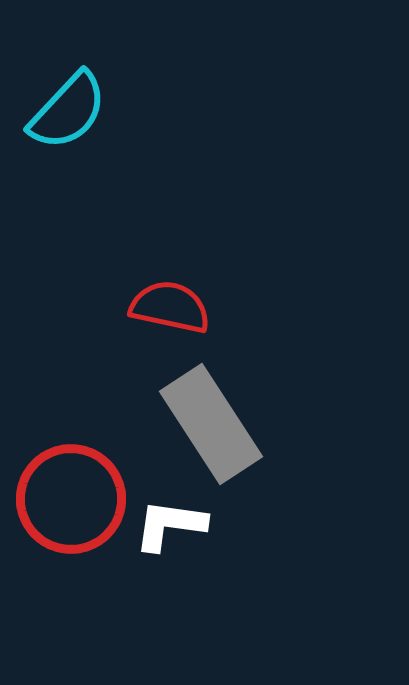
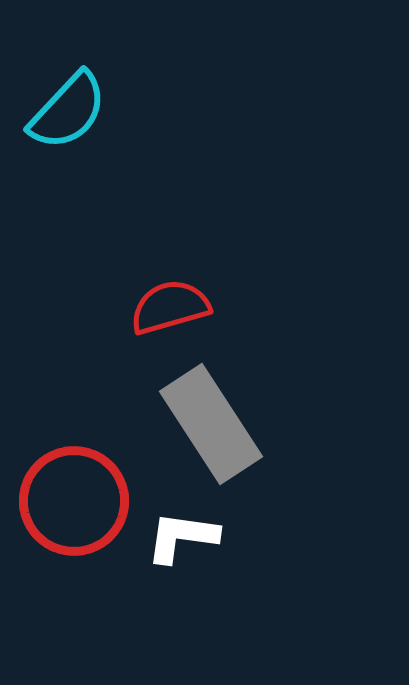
red semicircle: rotated 28 degrees counterclockwise
red circle: moved 3 px right, 2 px down
white L-shape: moved 12 px right, 12 px down
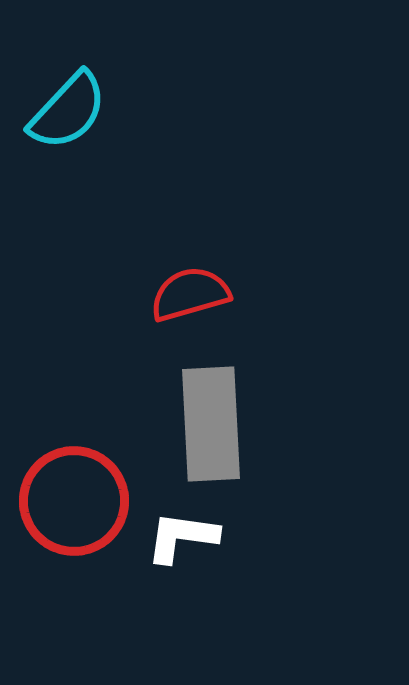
red semicircle: moved 20 px right, 13 px up
gray rectangle: rotated 30 degrees clockwise
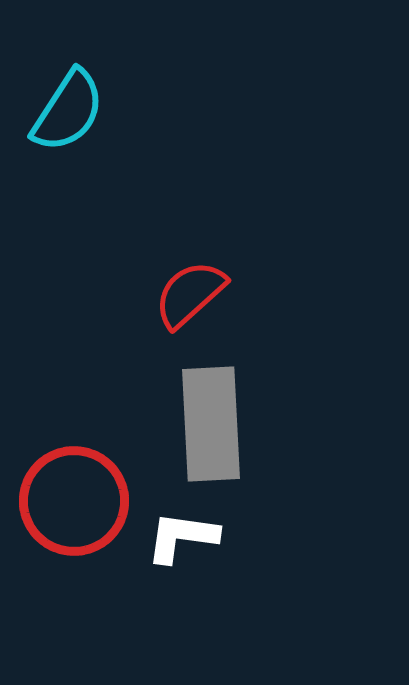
cyan semicircle: rotated 10 degrees counterclockwise
red semicircle: rotated 26 degrees counterclockwise
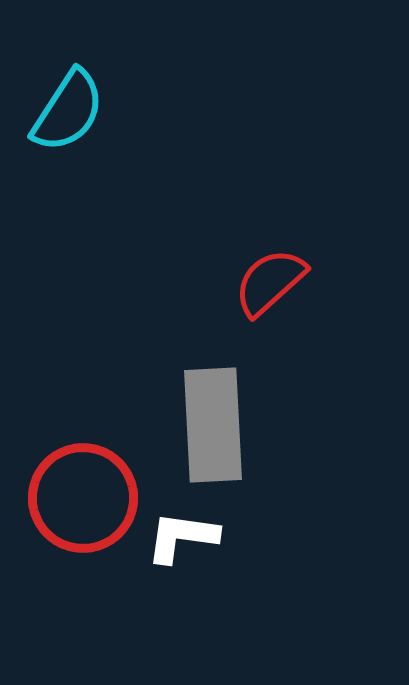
red semicircle: moved 80 px right, 12 px up
gray rectangle: moved 2 px right, 1 px down
red circle: moved 9 px right, 3 px up
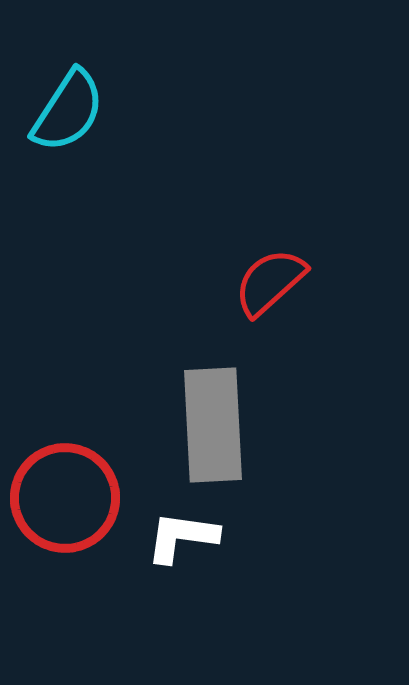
red circle: moved 18 px left
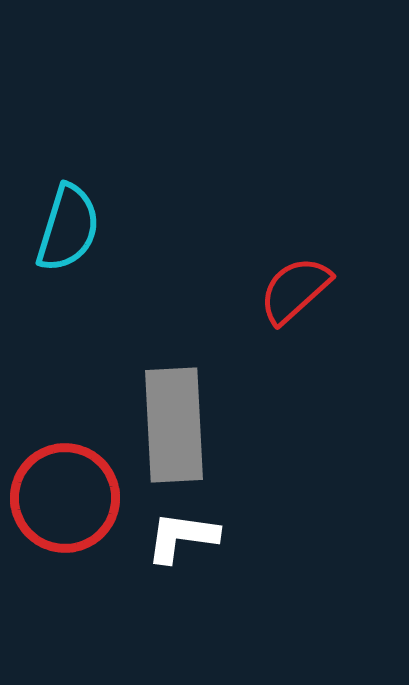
cyan semicircle: moved 117 px down; rotated 16 degrees counterclockwise
red semicircle: moved 25 px right, 8 px down
gray rectangle: moved 39 px left
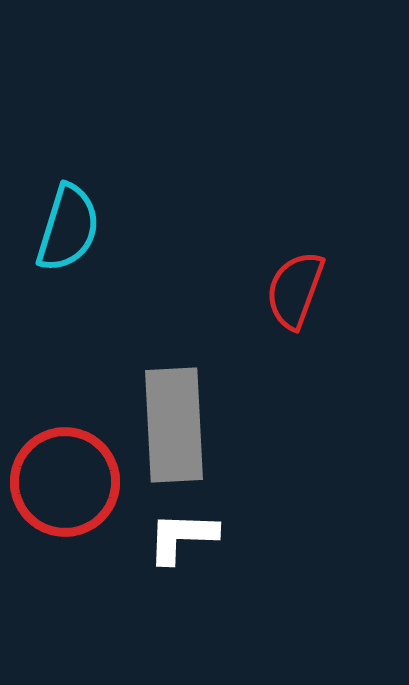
red semicircle: rotated 28 degrees counterclockwise
red circle: moved 16 px up
white L-shape: rotated 6 degrees counterclockwise
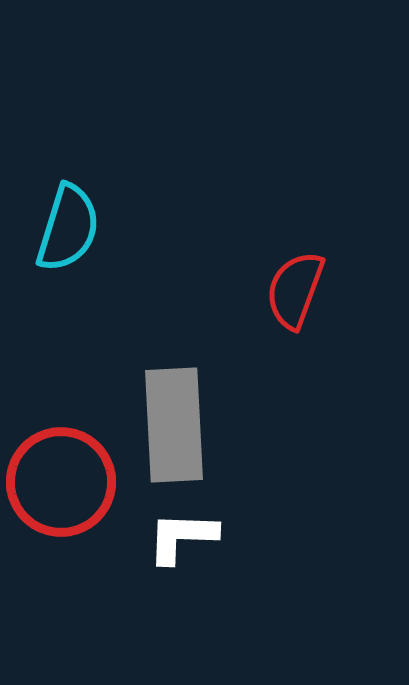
red circle: moved 4 px left
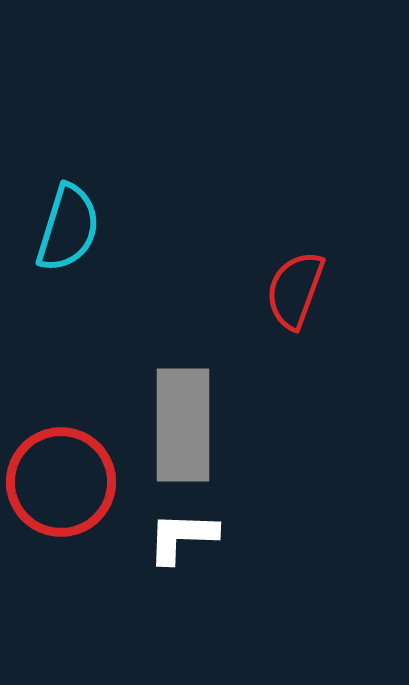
gray rectangle: moved 9 px right; rotated 3 degrees clockwise
